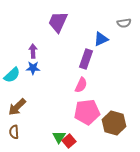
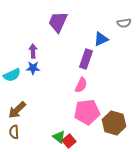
cyan semicircle: rotated 18 degrees clockwise
brown arrow: moved 3 px down
green triangle: rotated 24 degrees counterclockwise
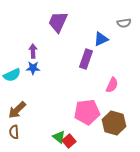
pink semicircle: moved 31 px right
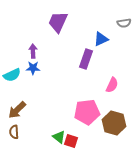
red square: moved 2 px right; rotated 32 degrees counterclockwise
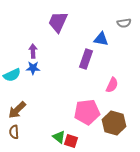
blue triangle: rotated 35 degrees clockwise
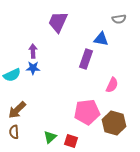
gray semicircle: moved 5 px left, 4 px up
green triangle: moved 9 px left; rotated 40 degrees clockwise
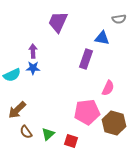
blue triangle: moved 1 px right, 1 px up
pink semicircle: moved 4 px left, 3 px down
brown semicircle: moved 12 px right; rotated 32 degrees counterclockwise
green triangle: moved 2 px left, 3 px up
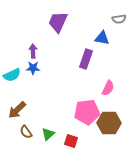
brown hexagon: moved 5 px left; rotated 15 degrees counterclockwise
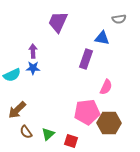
pink semicircle: moved 2 px left, 1 px up
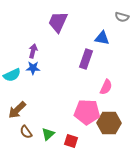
gray semicircle: moved 3 px right, 2 px up; rotated 24 degrees clockwise
purple arrow: rotated 16 degrees clockwise
pink pentagon: rotated 10 degrees clockwise
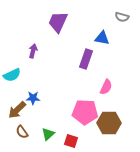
blue star: moved 30 px down
pink pentagon: moved 2 px left
brown semicircle: moved 4 px left
